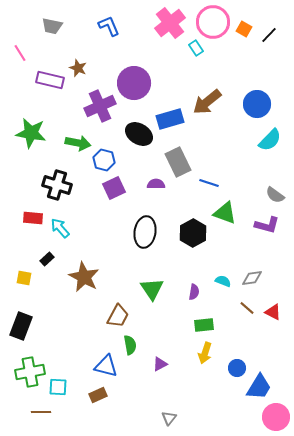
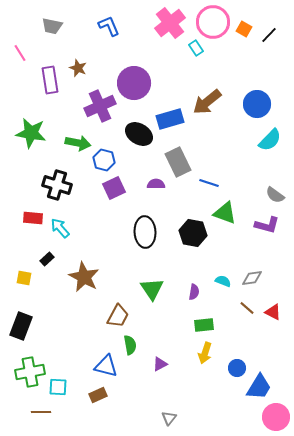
purple rectangle at (50, 80): rotated 68 degrees clockwise
black ellipse at (145, 232): rotated 12 degrees counterclockwise
black hexagon at (193, 233): rotated 20 degrees counterclockwise
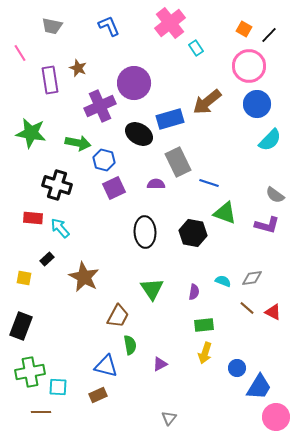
pink circle at (213, 22): moved 36 px right, 44 px down
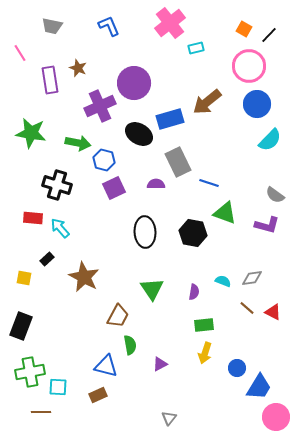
cyan rectangle at (196, 48): rotated 70 degrees counterclockwise
